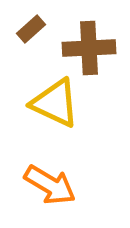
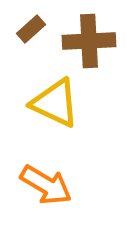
brown cross: moved 7 px up
orange arrow: moved 4 px left
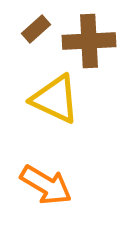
brown rectangle: moved 5 px right
yellow triangle: moved 4 px up
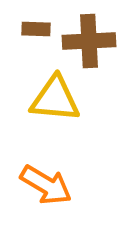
brown rectangle: rotated 44 degrees clockwise
yellow triangle: rotated 20 degrees counterclockwise
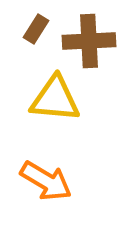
brown rectangle: rotated 60 degrees counterclockwise
orange arrow: moved 4 px up
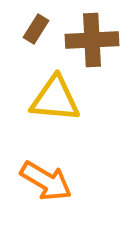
brown cross: moved 3 px right, 1 px up
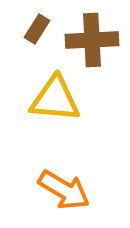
brown rectangle: moved 1 px right
orange arrow: moved 18 px right, 9 px down
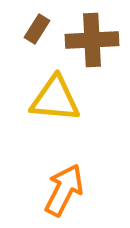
orange arrow: rotated 94 degrees counterclockwise
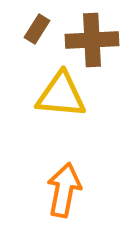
yellow triangle: moved 6 px right, 4 px up
orange arrow: rotated 16 degrees counterclockwise
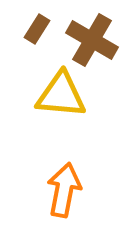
brown cross: rotated 33 degrees clockwise
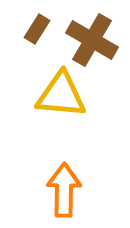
orange arrow: rotated 10 degrees counterclockwise
